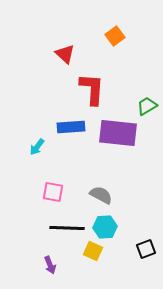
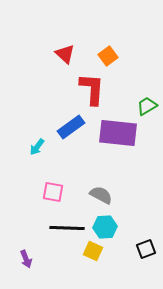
orange square: moved 7 px left, 20 px down
blue rectangle: rotated 32 degrees counterclockwise
purple arrow: moved 24 px left, 6 px up
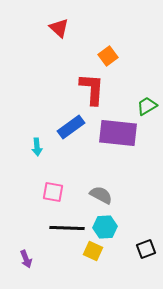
red triangle: moved 6 px left, 26 px up
cyan arrow: rotated 42 degrees counterclockwise
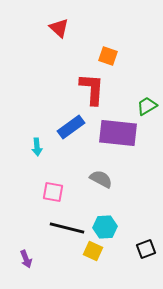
orange square: rotated 36 degrees counterclockwise
gray semicircle: moved 16 px up
black line: rotated 12 degrees clockwise
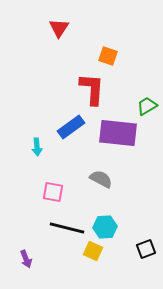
red triangle: rotated 20 degrees clockwise
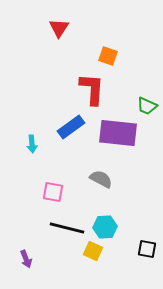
green trapezoid: rotated 125 degrees counterclockwise
cyan arrow: moved 5 px left, 3 px up
black square: moved 1 px right; rotated 30 degrees clockwise
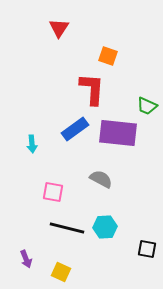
blue rectangle: moved 4 px right, 2 px down
yellow square: moved 32 px left, 21 px down
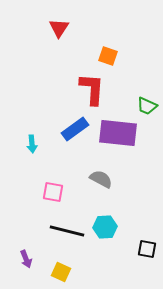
black line: moved 3 px down
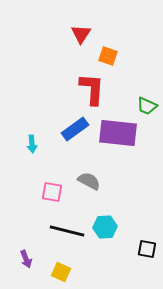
red triangle: moved 22 px right, 6 px down
gray semicircle: moved 12 px left, 2 px down
pink square: moved 1 px left
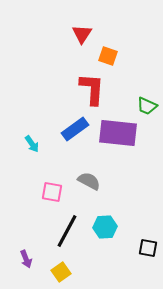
red triangle: moved 1 px right
cyan arrow: rotated 30 degrees counterclockwise
black line: rotated 76 degrees counterclockwise
black square: moved 1 px right, 1 px up
yellow square: rotated 30 degrees clockwise
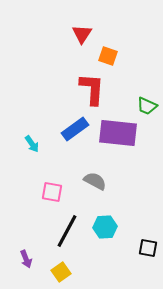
gray semicircle: moved 6 px right
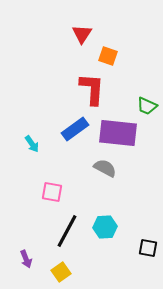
gray semicircle: moved 10 px right, 13 px up
